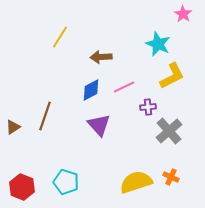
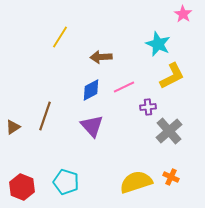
purple triangle: moved 7 px left, 1 px down
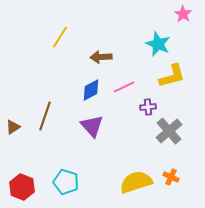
yellow L-shape: rotated 12 degrees clockwise
